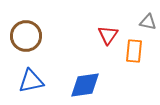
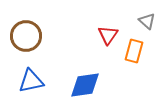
gray triangle: moved 1 px left, 1 px up; rotated 30 degrees clockwise
orange rectangle: rotated 10 degrees clockwise
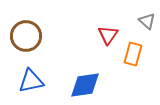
orange rectangle: moved 1 px left, 3 px down
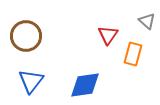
blue triangle: rotated 40 degrees counterclockwise
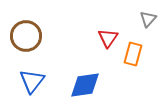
gray triangle: moved 1 px right, 2 px up; rotated 30 degrees clockwise
red triangle: moved 3 px down
blue triangle: moved 1 px right
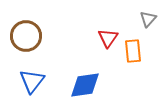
orange rectangle: moved 3 px up; rotated 20 degrees counterclockwise
